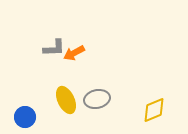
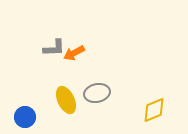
gray ellipse: moved 6 px up
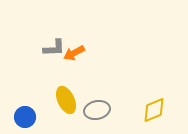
gray ellipse: moved 17 px down
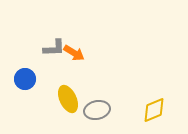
orange arrow: rotated 120 degrees counterclockwise
yellow ellipse: moved 2 px right, 1 px up
blue circle: moved 38 px up
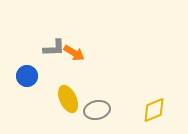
blue circle: moved 2 px right, 3 px up
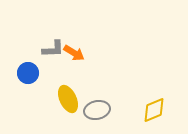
gray L-shape: moved 1 px left, 1 px down
blue circle: moved 1 px right, 3 px up
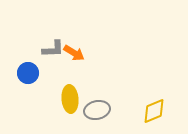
yellow ellipse: moved 2 px right; rotated 20 degrees clockwise
yellow diamond: moved 1 px down
